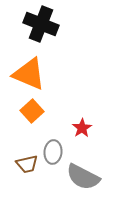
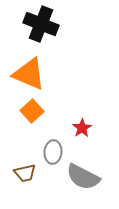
brown trapezoid: moved 2 px left, 9 px down
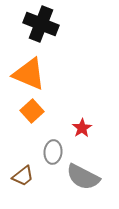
brown trapezoid: moved 2 px left, 3 px down; rotated 25 degrees counterclockwise
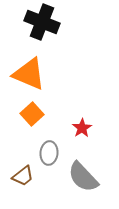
black cross: moved 1 px right, 2 px up
orange square: moved 3 px down
gray ellipse: moved 4 px left, 1 px down
gray semicircle: rotated 20 degrees clockwise
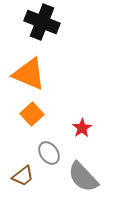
gray ellipse: rotated 40 degrees counterclockwise
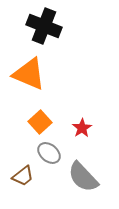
black cross: moved 2 px right, 4 px down
orange square: moved 8 px right, 8 px down
gray ellipse: rotated 15 degrees counterclockwise
